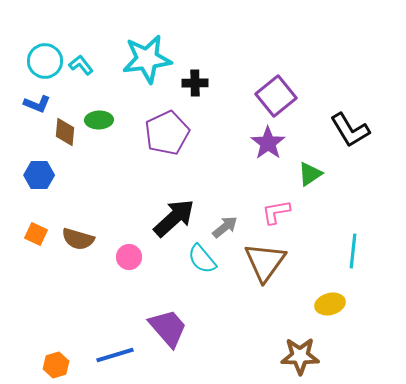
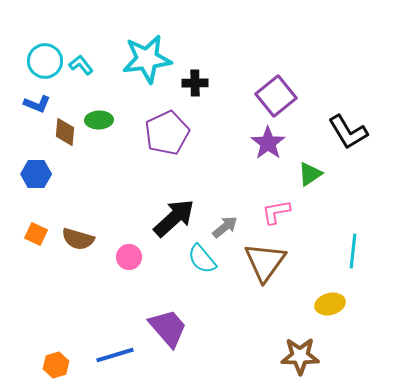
black L-shape: moved 2 px left, 2 px down
blue hexagon: moved 3 px left, 1 px up
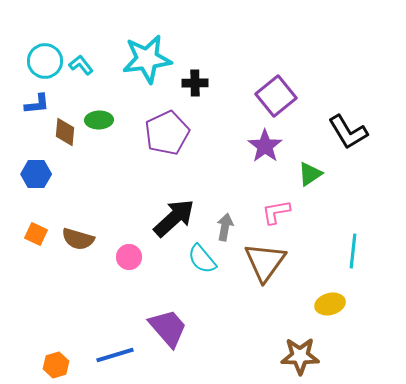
blue L-shape: rotated 28 degrees counterclockwise
purple star: moved 3 px left, 3 px down
gray arrow: rotated 40 degrees counterclockwise
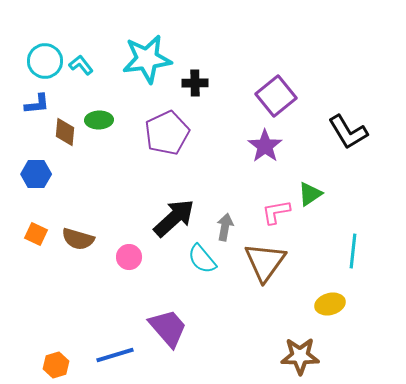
green triangle: moved 20 px down
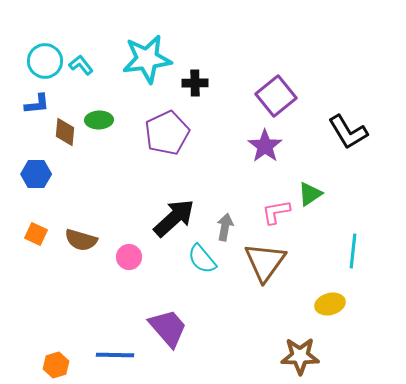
brown semicircle: moved 3 px right, 1 px down
blue line: rotated 18 degrees clockwise
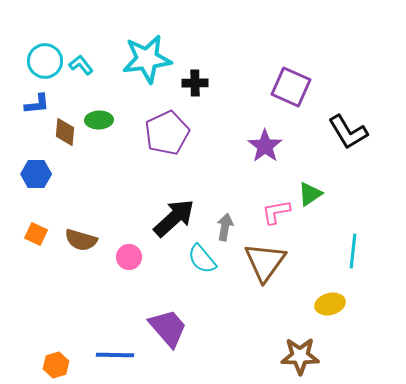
purple square: moved 15 px right, 9 px up; rotated 27 degrees counterclockwise
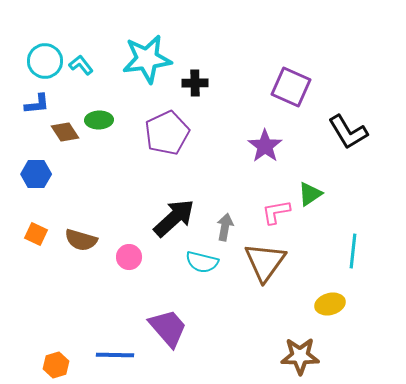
brown diamond: rotated 40 degrees counterclockwise
cyan semicircle: moved 3 px down; rotated 36 degrees counterclockwise
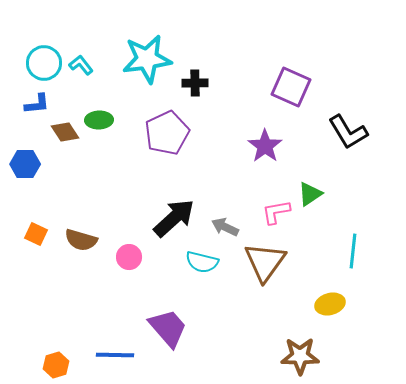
cyan circle: moved 1 px left, 2 px down
blue hexagon: moved 11 px left, 10 px up
gray arrow: rotated 76 degrees counterclockwise
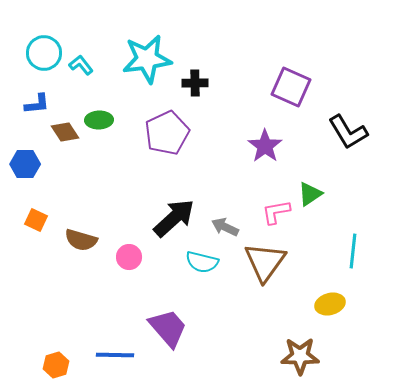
cyan circle: moved 10 px up
orange square: moved 14 px up
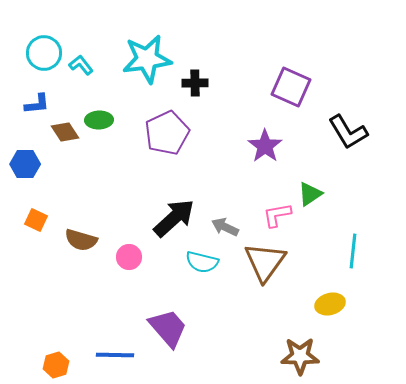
pink L-shape: moved 1 px right, 3 px down
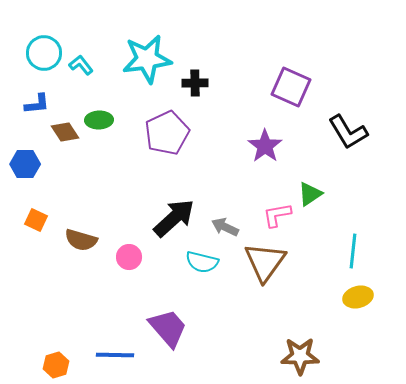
yellow ellipse: moved 28 px right, 7 px up
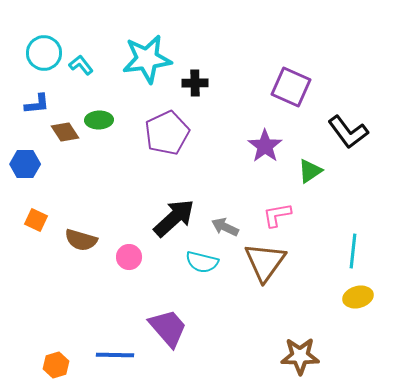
black L-shape: rotated 6 degrees counterclockwise
green triangle: moved 23 px up
